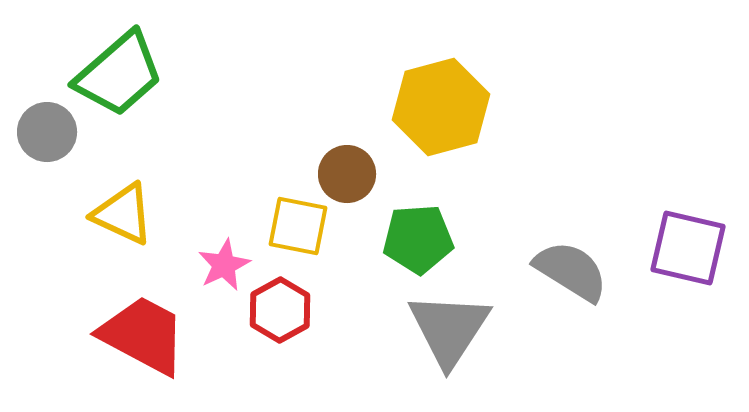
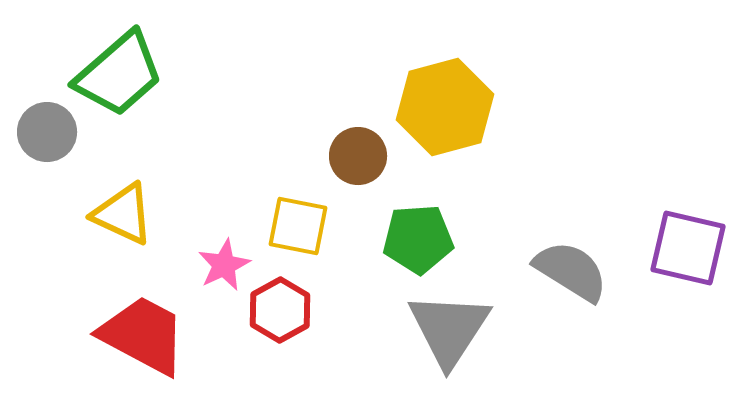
yellow hexagon: moved 4 px right
brown circle: moved 11 px right, 18 px up
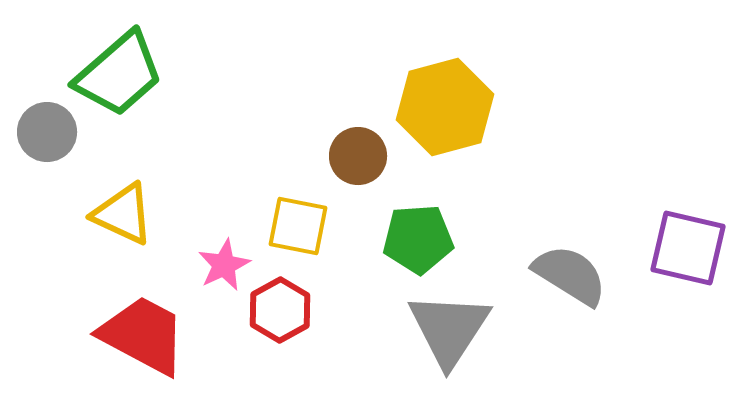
gray semicircle: moved 1 px left, 4 px down
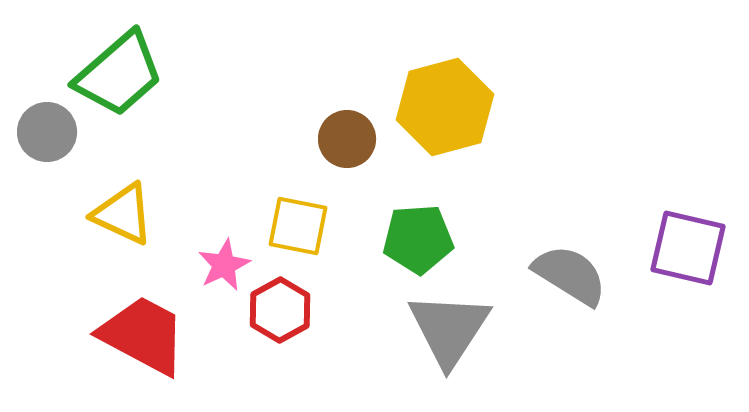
brown circle: moved 11 px left, 17 px up
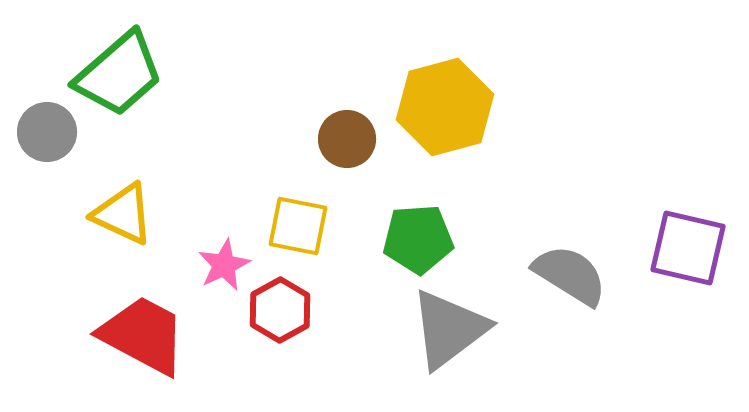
gray triangle: rotated 20 degrees clockwise
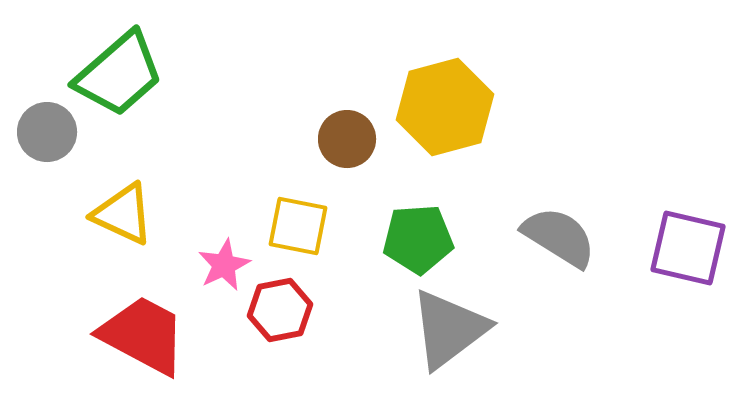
gray semicircle: moved 11 px left, 38 px up
red hexagon: rotated 18 degrees clockwise
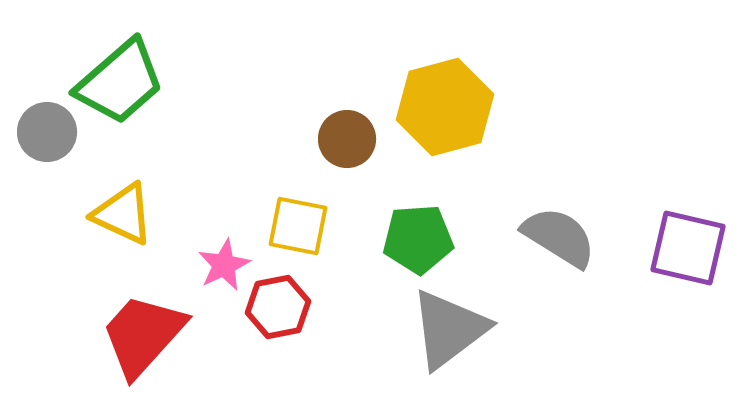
green trapezoid: moved 1 px right, 8 px down
red hexagon: moved 2 px left, 3 px up
red trapezoid: rotated 76 degrees counterclockwise
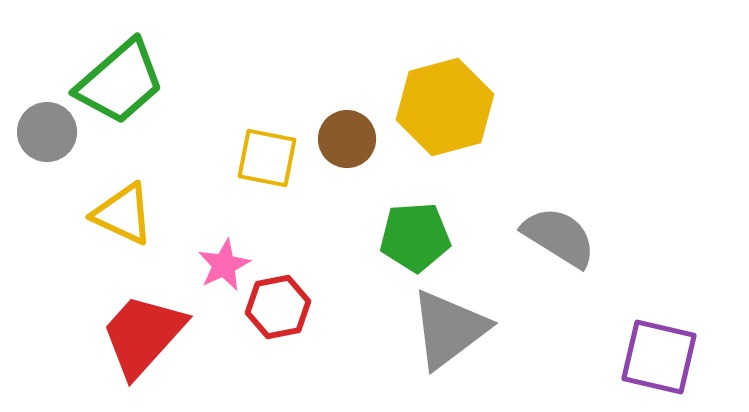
yellow square: moved 31 px left, 68 px up
green pentagon: moved 3 px left, 2 px up
purple square: moved 29 px left, 109 px down
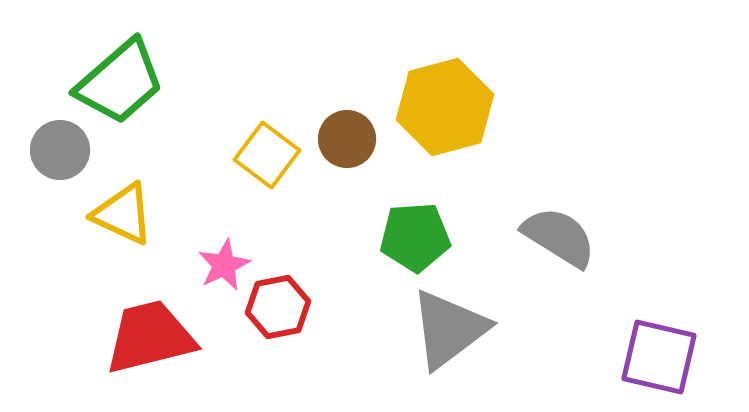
gray circle: moved 13 px right, 18 px down
yellow square: moved 3 px up; rotated 26 degrees clockwise
red trapezoid: moved 7 px right, 2 px down; rotated 34 degrees clockwise
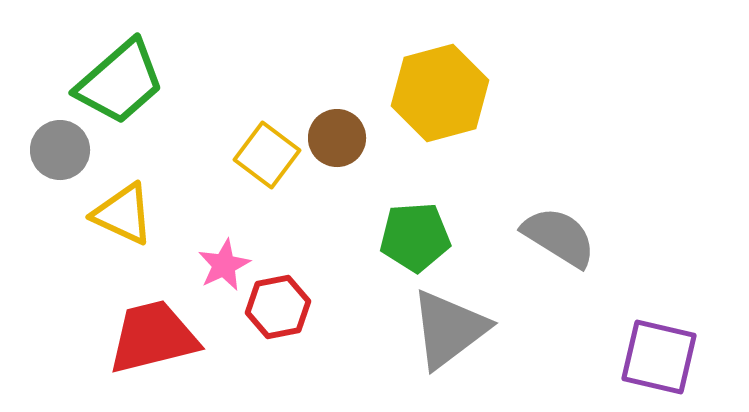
yellow hexagon: moved 5 px left, 14 px up
brown circle: moved 10 px left, 1 px up
red trapezoid: moved 3 px right
